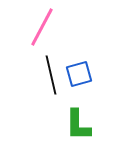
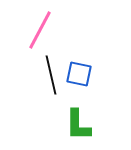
pink line: moved 2 px left, 3 px down
blue square: rotated 28 degrees clockwise
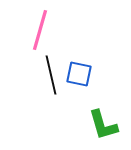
pink line: rotated 12 degrees counterclockwise
green L-shape: moved 25 px right; rotated 16 degrees counterclockwise
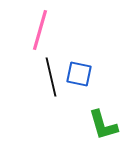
black line: moved 2 px down
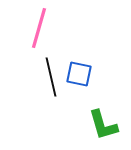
pink line: moved 1 px left, 2 px up
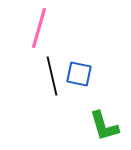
black line: moved 1 px right, 1 px up
green L-shape: moved 1 px right, 1 px down
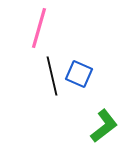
blue square: rotated 12 degrees clockwise
green L-shape: rotated 112 degrees counterclockwise
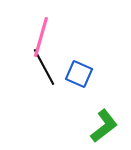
pink line: moved 2 px right, 9 px down
black line: moved 8 px left, 9 px up; rotated 15 degrees counterclockwise
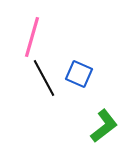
pink line: moved 9 px left
black line: moved 11 px down
